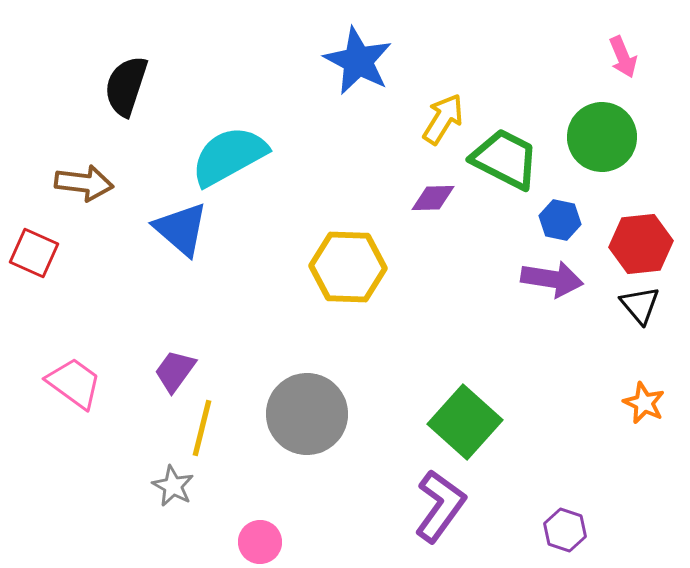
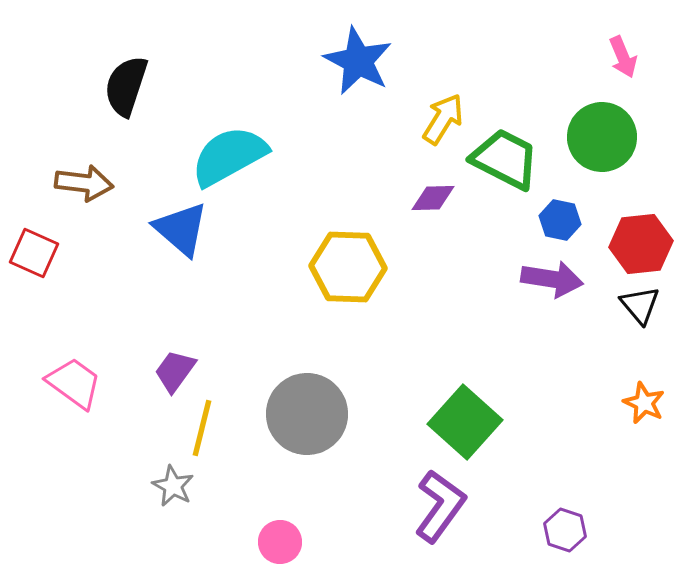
pink circle: moved 20 px right
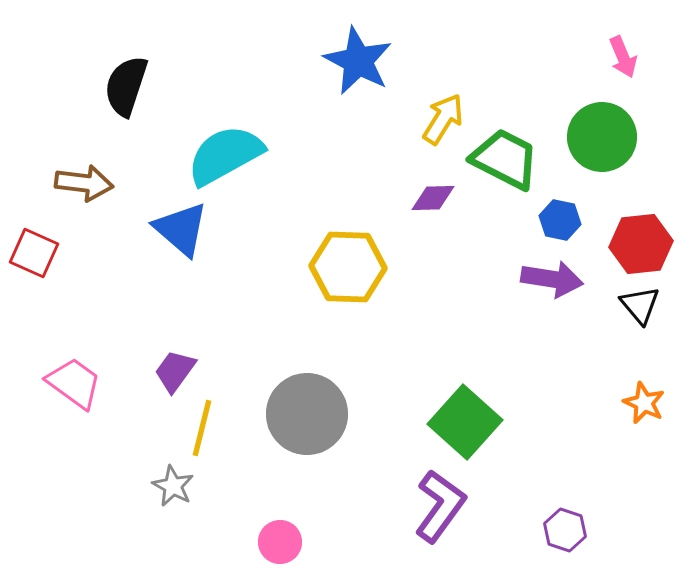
cyan semicircle: moved 4 px left, 1 px up
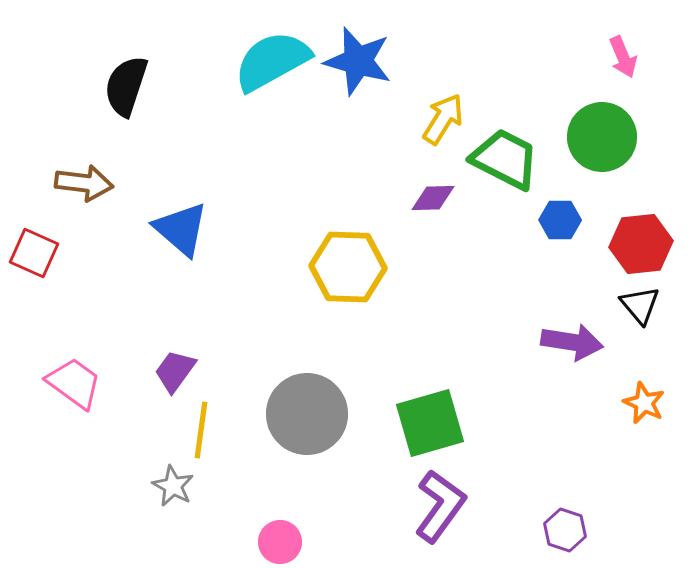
blue star: rotated 12 degrees counterclockwise
cyan semicircle: moved 47 px right, 94 px up
blue hexagon: rotated 12 degrees counterclockwise
purple arrow: moved 20 px right, 63 px down
green square: moved 35 px left, 1 px down; rotated 32 degrees clockwise
yellow line: moved 1 px left, 2 px down; rotated 6 degrees counterclockwise
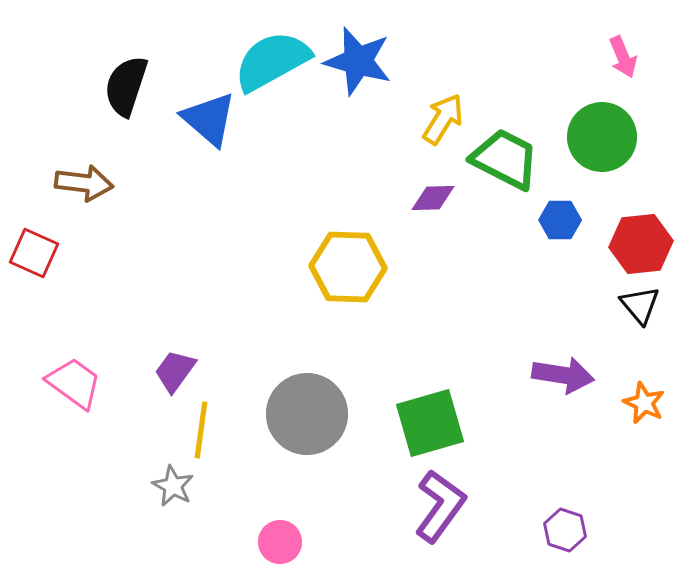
blue triangle: moved 28 px right, 110 px up
purple arrow: moved 9 px left, 33 px down
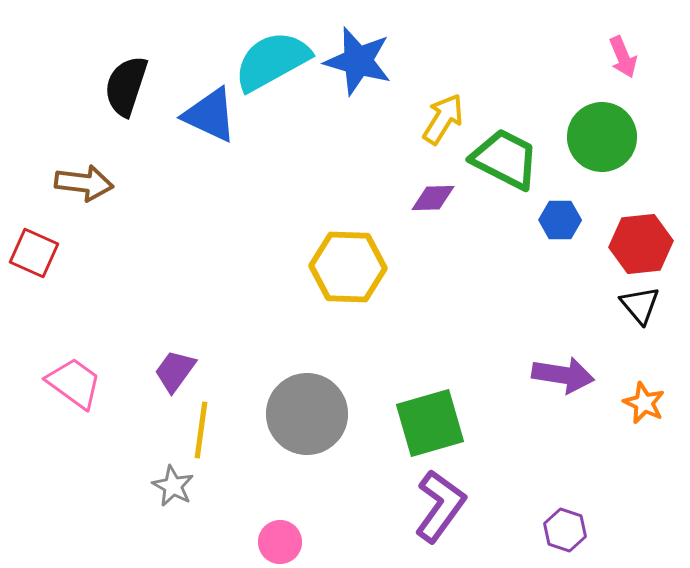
blue triangle: moved 1 px right, 4 px up; rotated 16 degrees counterclockwise
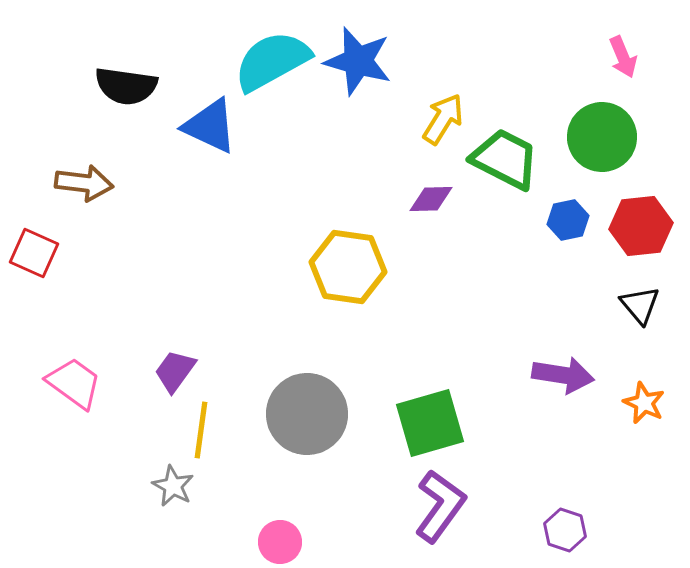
black semicircle: rotated 100 degrees counterclockwise
blue triangle: moved 11 px down
purple diamond: moved 2 px left, 1 px down
blue hexagon: moved 8 px right; rotated 12 degrees counterclockwise
red hexagon: moved 18 px up
yellow hexagon: rotated 6 degrees clockwise
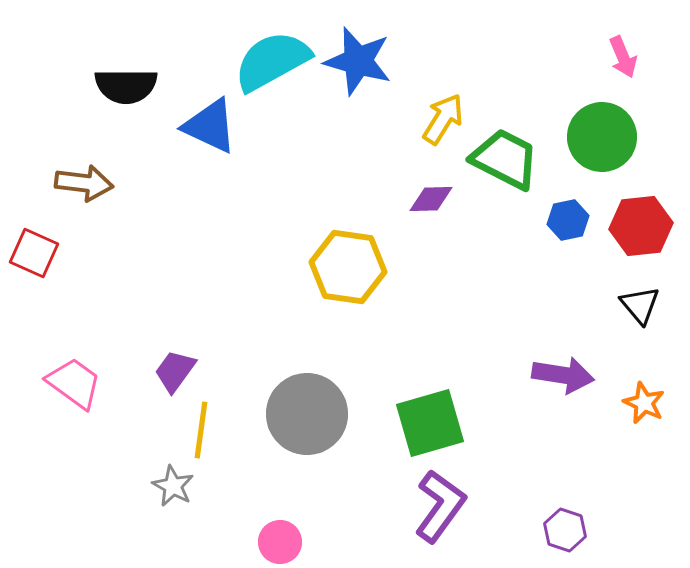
black semicircle: rotated 8 degrees counterclockwise
